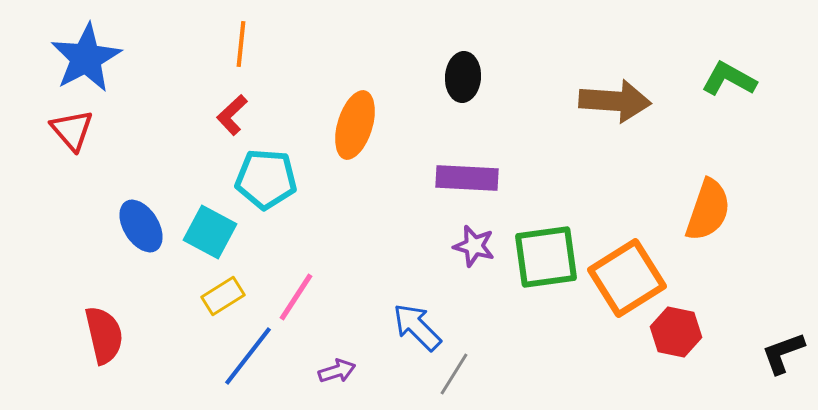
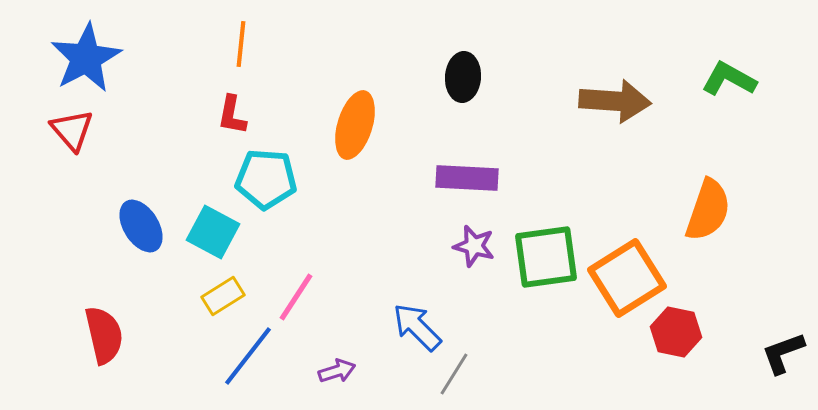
red L-shape: rotated 36 degrees counterclockwise
cyan square: moved 3 px right
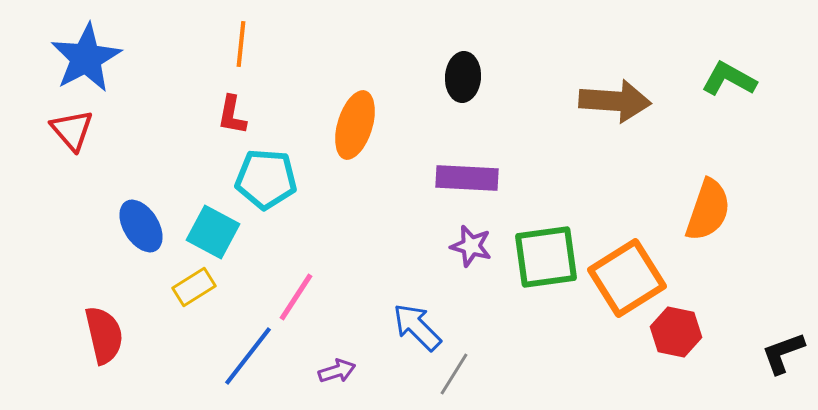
purple star: moved 3 px left
yellow rectangle: moved 29 px left, 9 px up
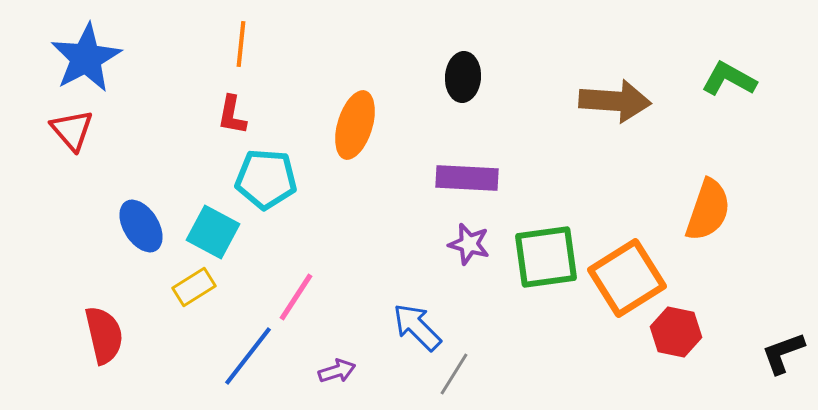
purple star: moved 2 px left, 2 px up
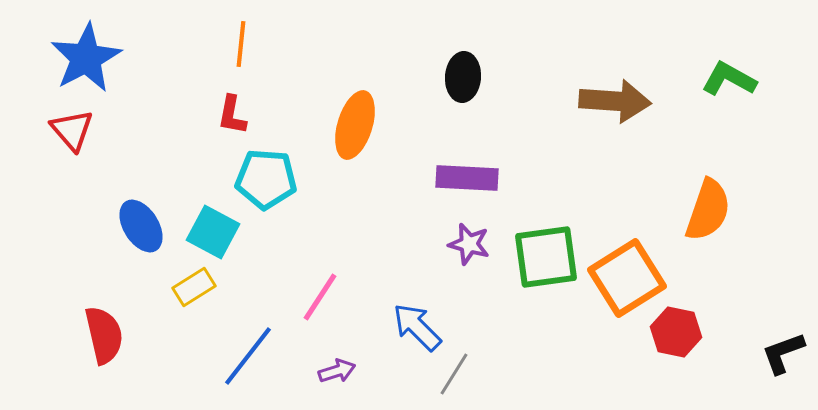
pink line: moved 24 px right
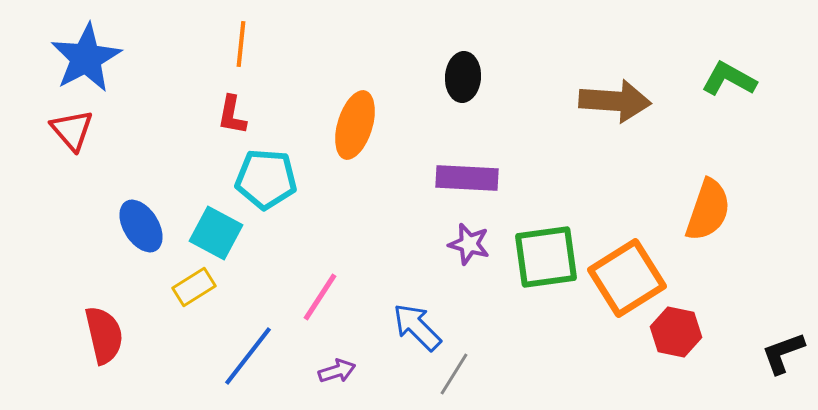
cyan square: moved 3 px right, 1 px down
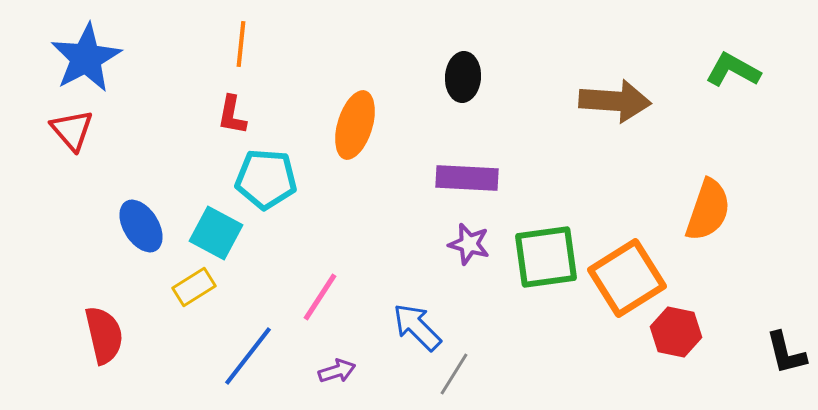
green L-shape: moved 4 px right, 9 px up
black L-shape: moved 3 px right; rotated 84 degrees counterclockwise
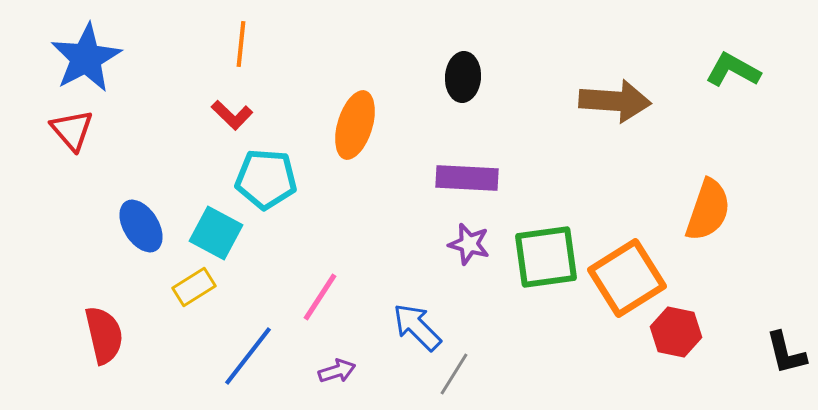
red L-shape: rotated 57 degrees counterclockwise
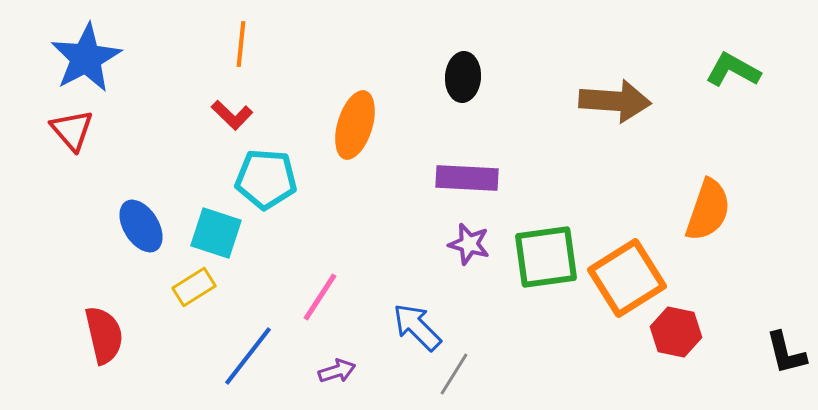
cyan square: rotated 10 degrees counterclockwise
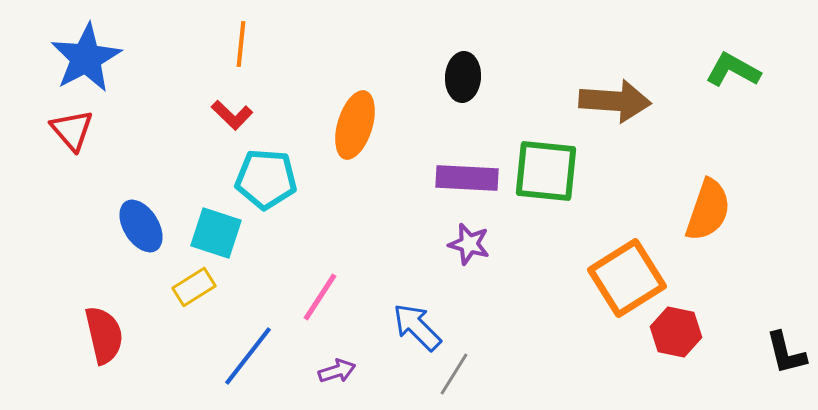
green square: moved 86 px up; rotated 14 degrees clockwise
